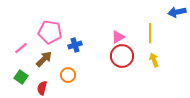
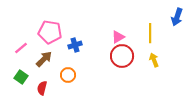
blue arrow: moved 5 px down; rotated 60 degrees counterclockwise
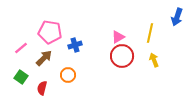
yellow line: rotated 12 degrees clockwise
brown arrow: moved 1 px up
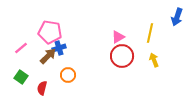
blue cross: moved 16 px left, 3 px down
brown arrow: moved 4 px right, 2 px up
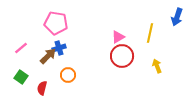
pink pentagon: moved 6 px right, 9 px up
yellow arrow: moved 3 px right, 6 px down
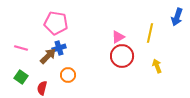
pink line: rotated 56 degrees clockwise
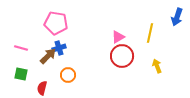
green square: moved 3 px up; rotated 24 degrees counterclockwise
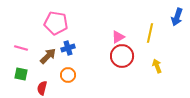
blue cross: moved 9 px right
